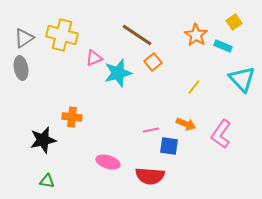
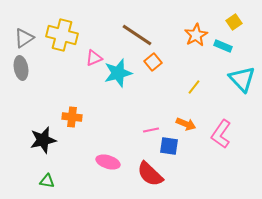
orange star: rotated 10 degrees clockwise
red semicircle: moved 2 px up; rotated 40 degrees clockwise
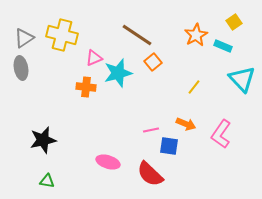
orange cross: moved 14 px right, 30 px up
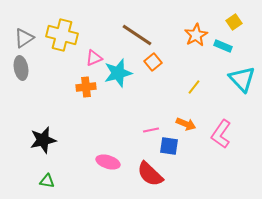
orange cross: rotated 12 degrees counterclockwise
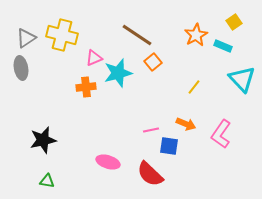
gray triangle: moved 2 px right
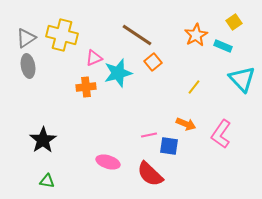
gray ellipse: moved 7 px right, 2 px up
pink line: moved 2 px left, 5 px down
black star: rotated 20 degrees counterclockwise
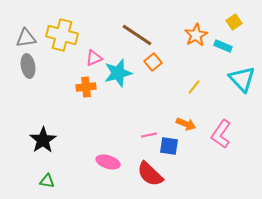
gray triangle: rotated 25 degrees clockwise
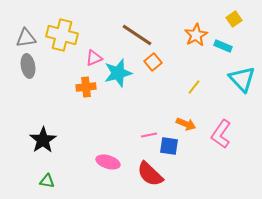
yellow square: moved 3 px up
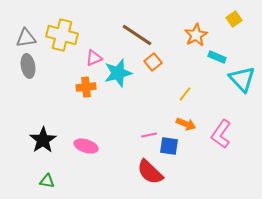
cyan rectangle: moved 6 px left, 11 px down
yellow line: moved 9 px left, 7 px down
pink ellipse: moved 22 px left, 16 px up
red semicircle: moved 2 px up
